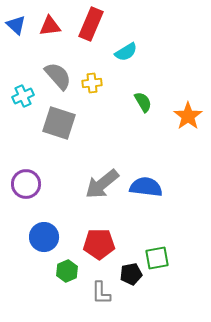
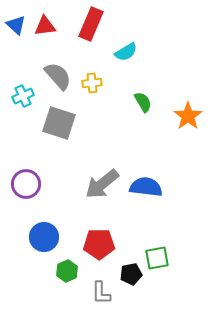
red triangle: moved 5 px left
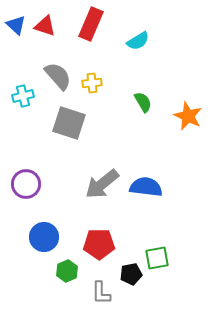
red triangle: rotated 25 degrees clockwise
cyan semicircle: moved 12 px right, 11 px up
cyan cross: rotated 10 degrees clockwise
orange star: rotated 12 degrees counterclockwise
gray square: moved 10 px right
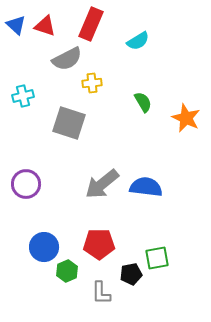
gray semicircle: moved 9 px right, 17 px up; rotated 104 degrees clockwise
orange star: moved 2 px left, 2 px down
blue circle: moved 10 px down
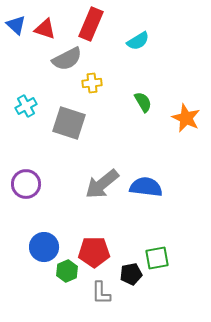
red triangle: moved 3 px down
cyan cross: moved 3 px right, 10 px down; rotated 15 degrees counterclockwise
red pentagon: moved 5 px left, 8 px down
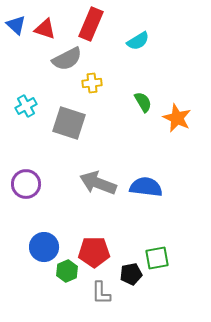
orange star: moved 9 px left
gray arrow: moved 4 px left, 1 px up; rotated 60 degrees clockwise
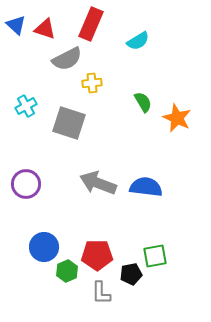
red pentagon: moved 3 px right, 3 px down
green square: moved 2 px left, 2 px up
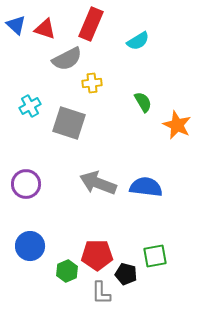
cyan cross: moved 4 px right
orange star: moved 7 px down
blue circle: moved 14 px left, 1 px up
black pentagon: moved 5 px left; rotated 25 degrees clockwise
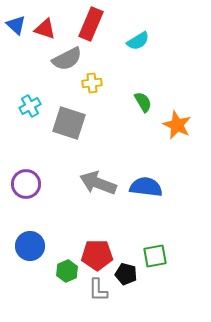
gray L-shape: moved 3 px left, 3 px up
